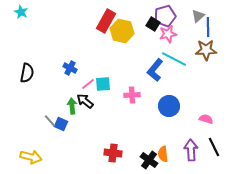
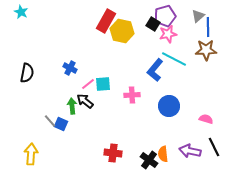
purple arrow: moved 1 px left, 1 px down; rotated 75 degrees counterclockwise
yellow arrow: moved 3 px up; rotated 100 degrees counterclockwise
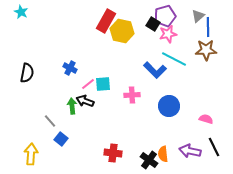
blue L-shape: rotated 85 degrees counterclockwise
black arrow: rotated 18 degrees counterclockwise
blue square: moved 15 px down; rotated 16 degrees clockwise
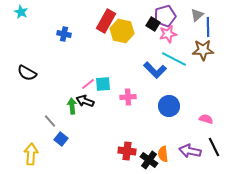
gray triangle: moved 1 px left, 1 px up
brown star: moved 3 px left
blue cross: moved 6 px left, 34 px up; rotated 16 degrees counterclockwise
black semicircle: rotated 108 degrees clockwise
pink cross: moved 4 px left, 2 px down
red cross: moved 14 px right, 2 px up
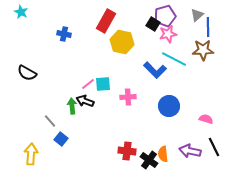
yellow hexagon: moved 11 px down
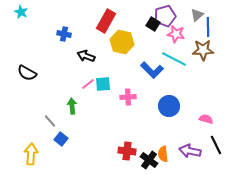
pink star: moved 8 px right; rotated 24 degrees clockwise
blue L-shape: moved 3 px left
black arrow: moved 1 px right, 45 px up
black line: moved 2 px right, 2 px up
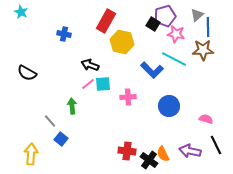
black arrow: moved 4 px right, 9 px down
orange semicircle: rotated 21 degrees counterclockwise
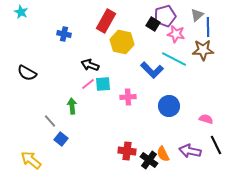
yellow arrow: moved 6 px down; rotated 55 degrees counterclockwise
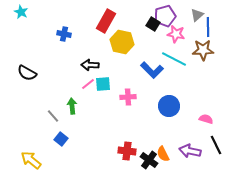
black arrow: rotated 18 degrees counterclockwise
gray line: moved 3 px right, 5 px up
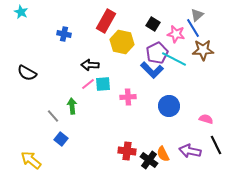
purple pentagon: moved 8 px left, 37 px down; rotated 10 degrees counterclockwise
blue line: moved 15 px left, 1 px down; rotated 30 degrees counterclockwise
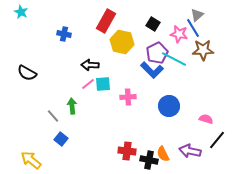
pink star: moved 3 px right
black line: moved 1 px right, 5 px up; rotated 66 degrees clockwise
black cross: rotated 24 degrees counterclockwise
